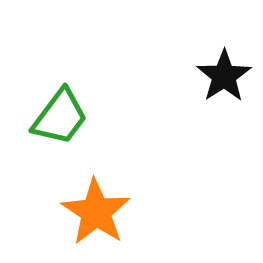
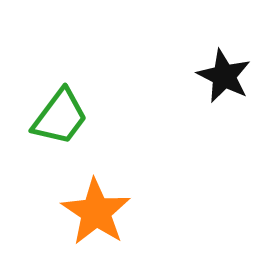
black star: rotated 12 degrees counterclockwise
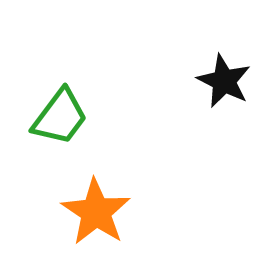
black star: moved 5 px down
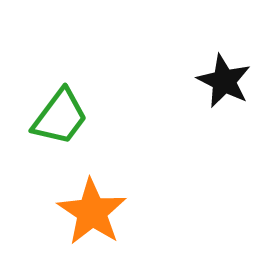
orange star: moved 4 px left
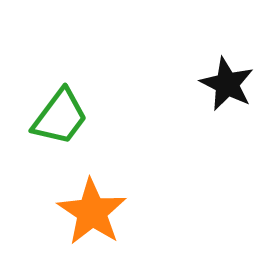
black star: moved 3 px right, 3 px down
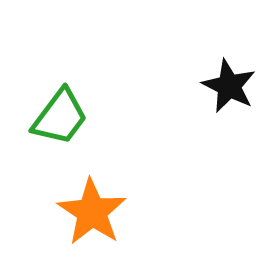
black star: moved 2 px right, 2 px down
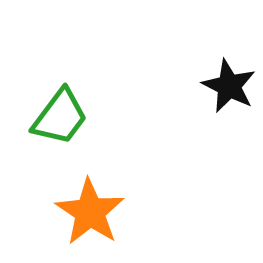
orange star: moved 2 px left
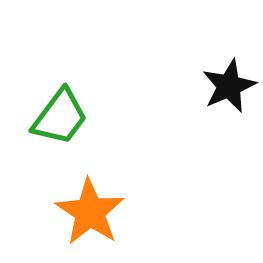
black star: rotated 22 degrees clockwise
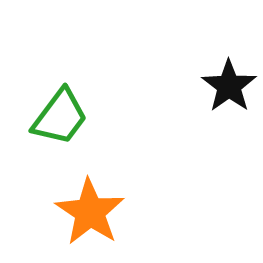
black star: rotated 12 degrees counterclockwise
